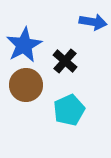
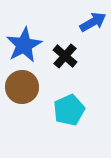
blue arrow: rotated 40 degrees counterclockwise
black cross: moved 5 px up
brown circle: moved 4 px left, 2 px down
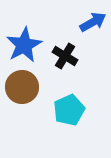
black cross: rotated 10 degrees counterclockwise
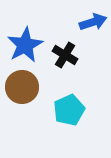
blue arrow: rotated 12 degrees clockwise
blue star: moved 1 px right
black cross: moved 1 px up
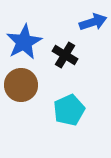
blue star: moved 1 px left, 3 px up
brown circle: moved 1 px left, 2 px up
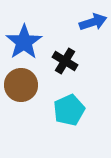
blue star: rotated 6 degrees counterclockwise
black cross: moved 6 px down
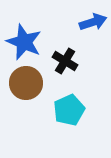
blue star: rotated 15 degrees counterclockwise
brown circle: moved 5 px right, 2 px up
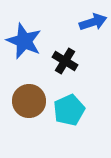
blue star: moved 1 px up
brown circle: moved 3 px right, 18 px down
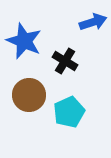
brown circle: moved 6 px up
cyan pentagon: moved 2 px down
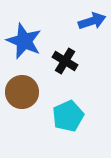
blue arrow: moved 1 px left, 1 px up
brown circle: moved 7 px left, 3 px up
cyan pentagon: moved 1 px left, 4 px down
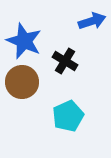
brown circle: moved 10 px up
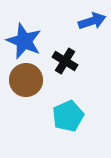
brown circle: moved 4 px right, 2 px up
